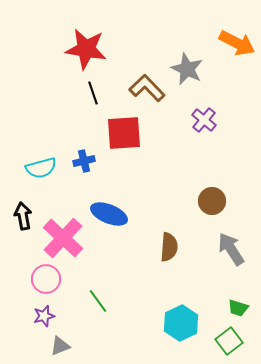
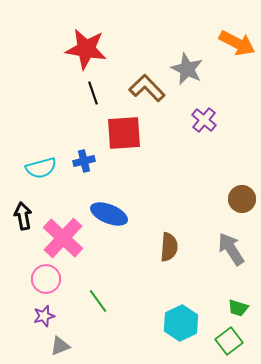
brown circle: moved 30 px right, 2 px up
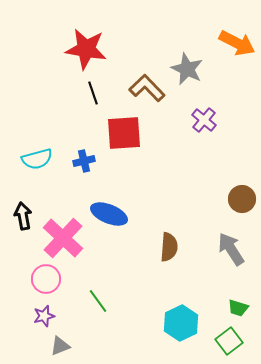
cyan semicircle: moved 4 px left, 9 px up
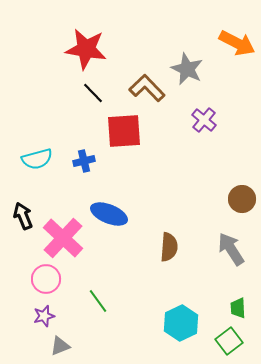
black line: rotated 25 degrees counterclockwise
red square: moved 2 px up
black arrow: rotated 12 degrees counterclockwise
green trapezoid: rotated 70 degrees clockwise
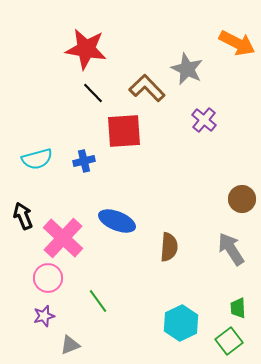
blue ellipse: moved 8 px right, 7 px down
pink circle: moved 2 px right, 1 px up
gray triangle: moved 10 px right, 1 px up
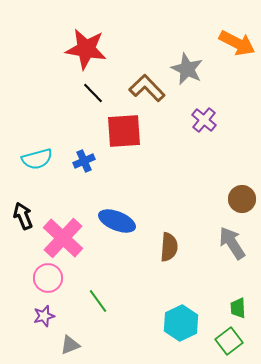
blue cross: rotated 10 degrees counterclockwise
gray arrow: moved 1 px right, 6 px up
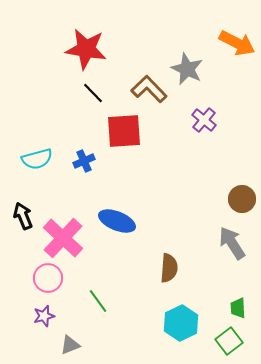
brown L-shape: moved 2 px right, 1 px down
brown semicircle: moved 21 px down
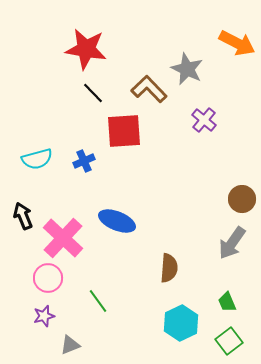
gray arrow: rotated 112 degrees counterclockwise
green trapezoid: moved 11 px left, 6 px up; rotated 20 degrees counterclockwise
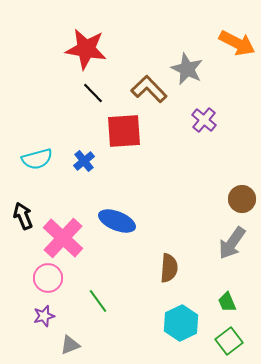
blue cross: rotated 15 degrees counterclockwise
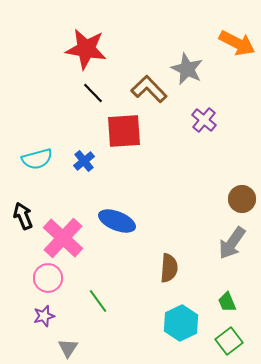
gray triangle: moved 2 px left, 3 px down; rotated 35 degrees counterclockwise
